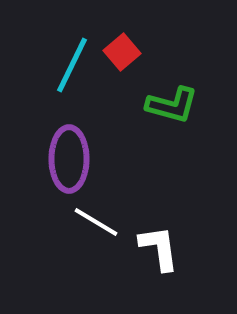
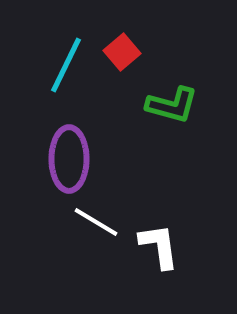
cyan line: moved 6 px left
white L-shape: moved 2 px up
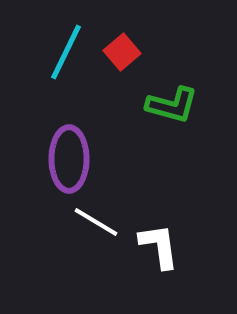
cyan line: moved 13 px up
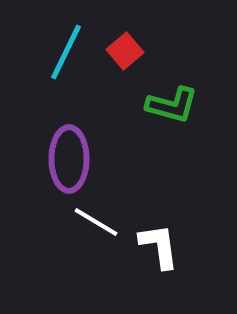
red square: moved 3 px right, 1 px up
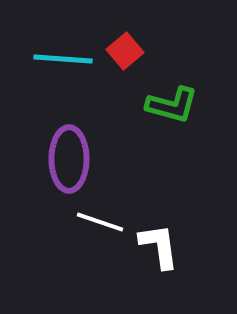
cyan line: moved 3 px left, 7 px down; rotated 68 degrees clockwise
white line: moved 4 px right; rotated 12 degrees counterclockwise
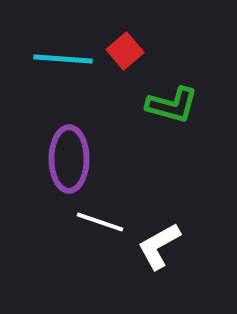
white L-shape: rotated 111 degrees counterclockwise
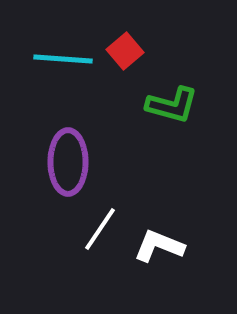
purple ellipse: moved 1 px left, 3 px down
white line: moved 7 px down; rotated 75 degrees counterclockwise
white L-shape: rotated 51 degrees clockwise
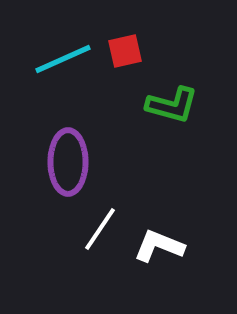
red square: rotated 27 degrees clockwise
cyan line: rotated 28 degrees counterclockwise
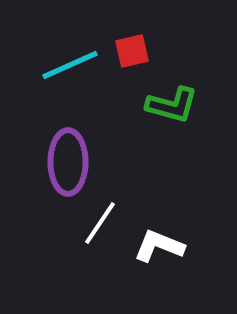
red square: moved 7 px right
cyan line: moved 7 px right, 6 px down
white line: moved 6 px up
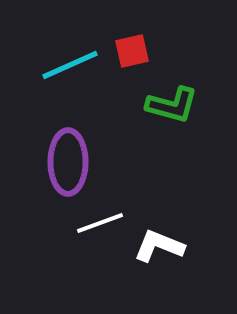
white line: rotated 36 degrees clockwise
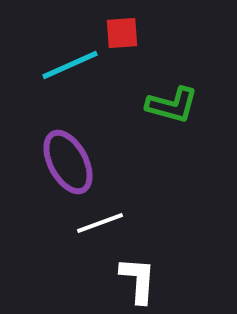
red square: moved 10 px left, 18 px up; rotated 9 degrees clockwise
purple ellipse: rotated 28 degrees counterclockwise
white L-shape: moved 21 px left, 34 px down; rotated 72 degrees clockwise
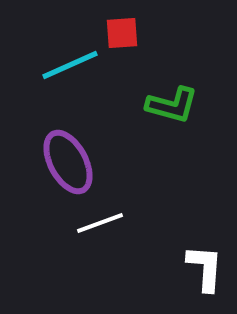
white L-shape: moved 67 px right, 12 px up
